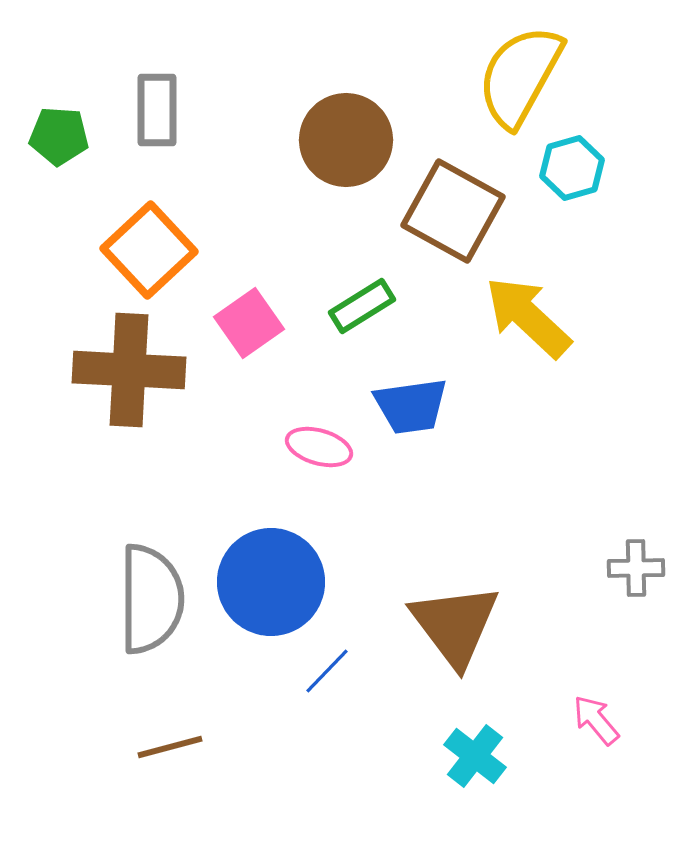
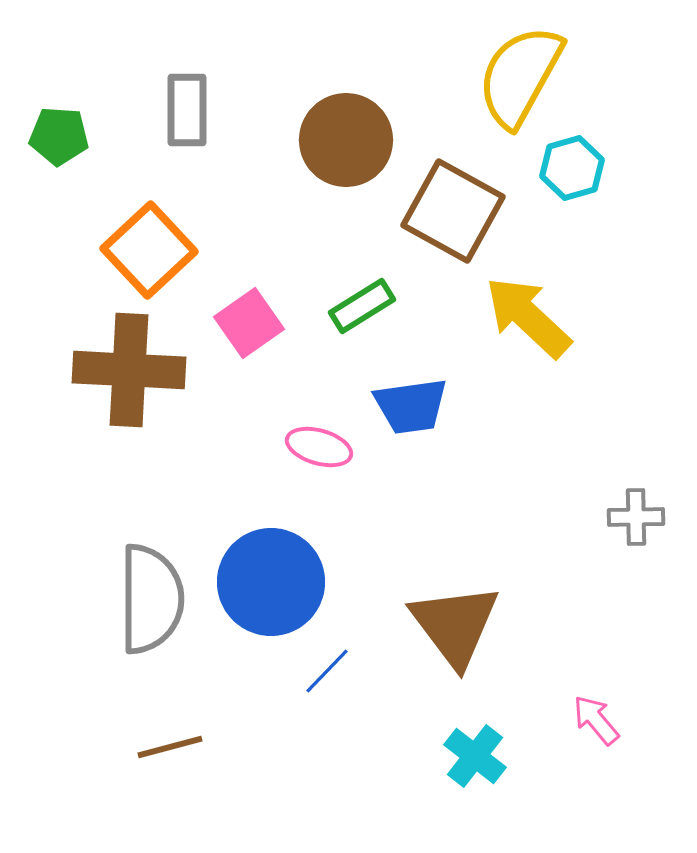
gray rectangle: moved 30 px right
gray cross: moved 51 px up
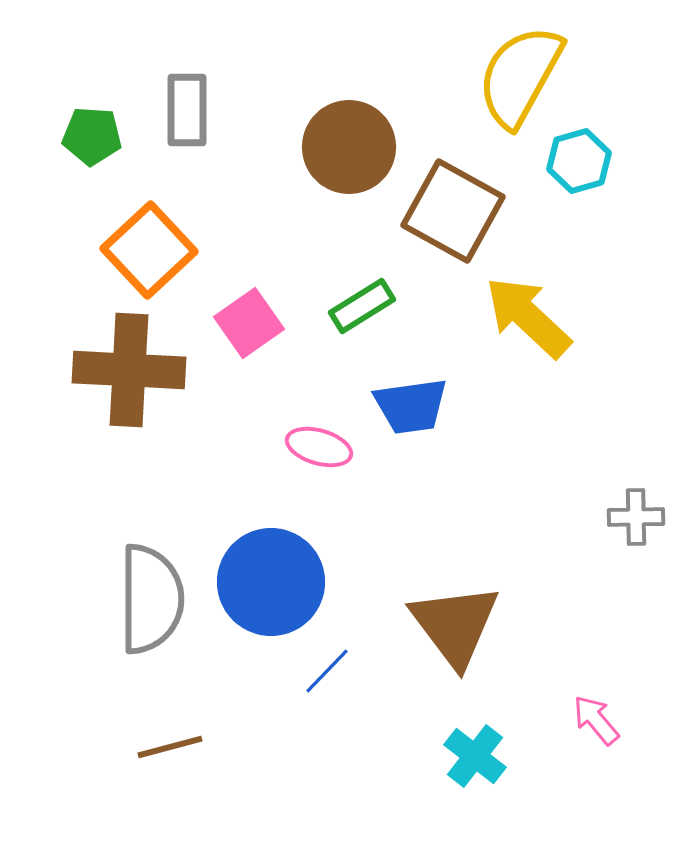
green pentagon: moved 33 px right
brown circle: moved 3 px right, 7 px down
cyan hexagon: moved 7 px right, 7 px up
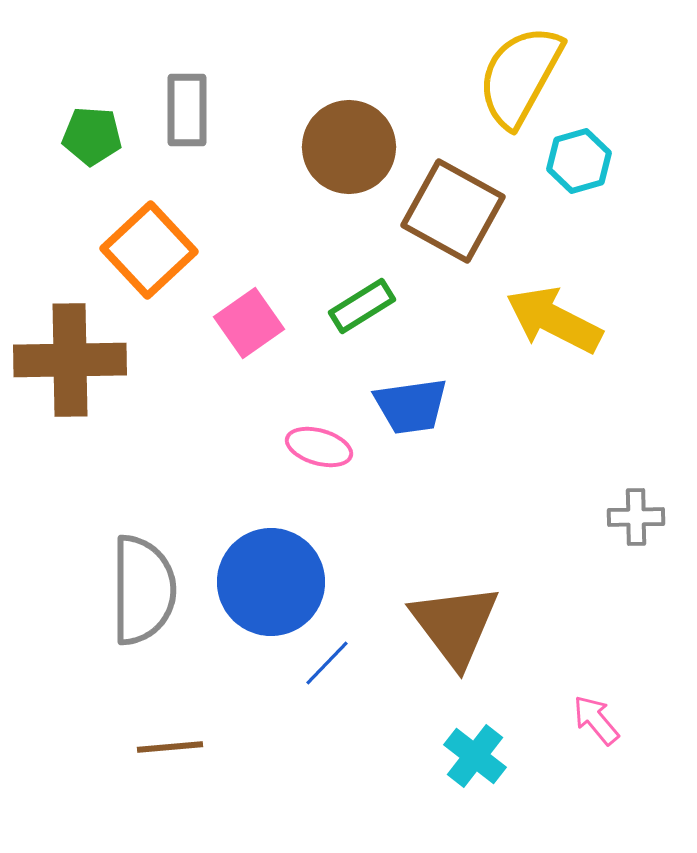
yellow arrow: moved 26 px right, 3 px down; rotated 16 degrees counterclockwise
brown cross: moved 59 px left, 10 px up; rotated 4 degrees counterclockwise
gray semicircle: moved 8 px left, 9 px up
blue line: moved 8 px up
brown line: rotated 10 degrees clockwise
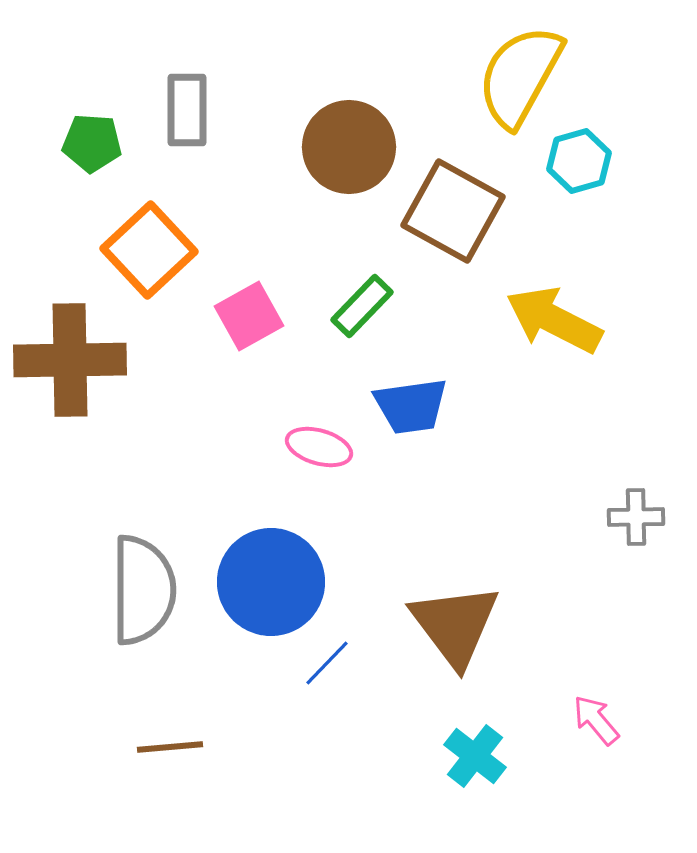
green pentagon: moved 7 px down
green rectangle: rotated 14 degrees counterclockwise
pink square: moved 7 px up; rotated 6 degrees clockwise
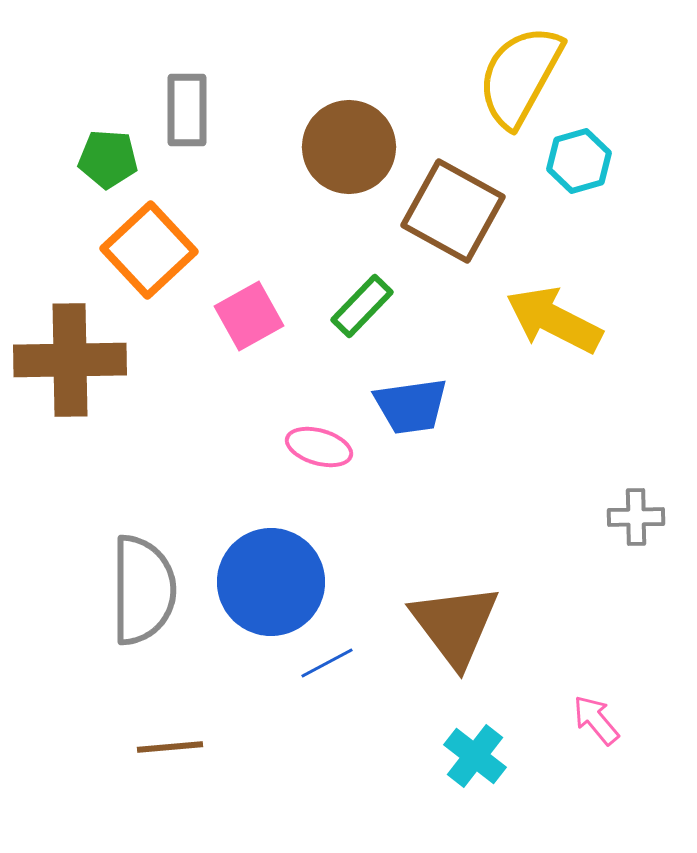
green pentagon: moved 16 px right, 16 px down
blue line: rotated 18 degrees clockwise
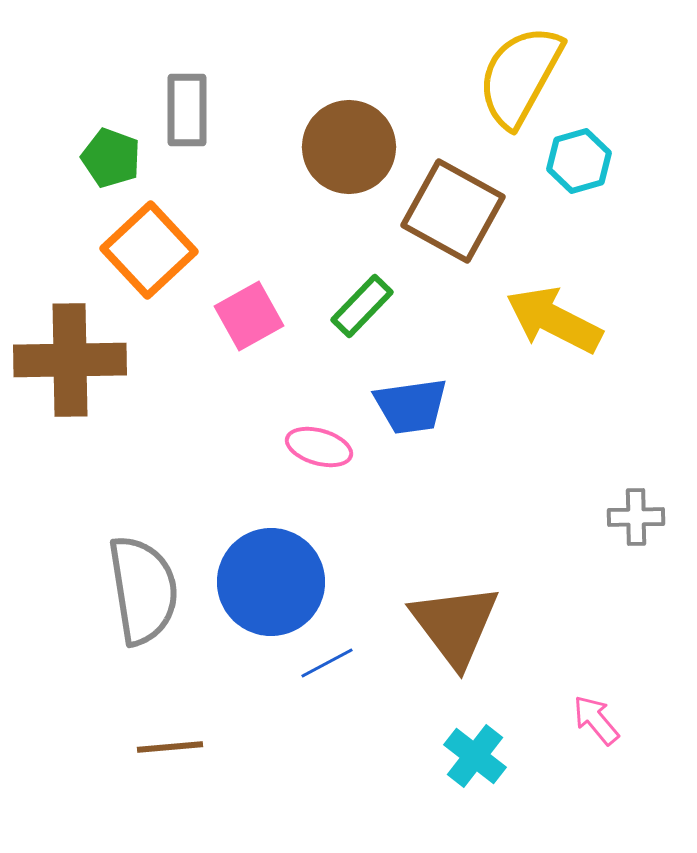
green pentagon: moved 3 px right, 1 px up; rotated 16 degrees clockwise
gray semicircle: rotated 9 degrees counterclockwise
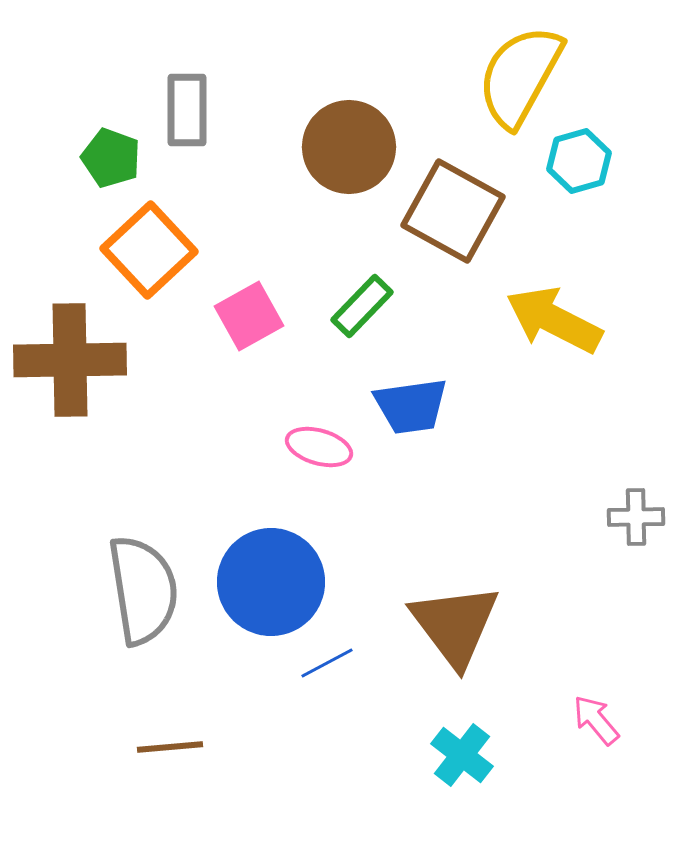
cyan cross: moved 13 px left, 1 px up
